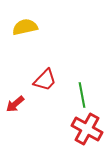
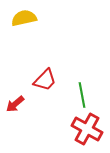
yellow semicircle: moved 1 px left, 9 px up
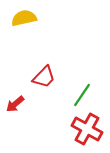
red trapezoid: moved 1 px left, 3 px up
green line: rotated 45 degrees clockwise
